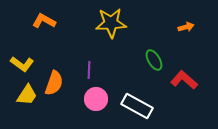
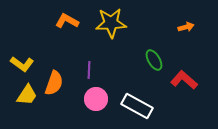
orange L-shape: moved 23 px right
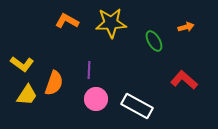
green ellipse: moved 19 px up
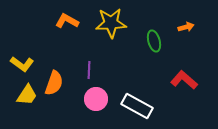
green ellipse: rotated 15 degrees clockwise
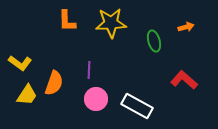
orange L-shape: rotated 120 degrees counterclockwise
yellow L-shape: moved 2 px left, 1 px up
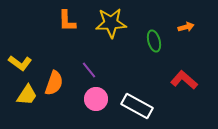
purple line: rotated 42 degrees counterclockwise
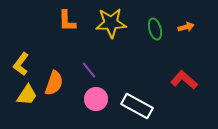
green ellipse: moved 1 px right, 12 px up
yellow L-shape: moved 1 px right, 1 px down; rotated 90 degrees clockwise
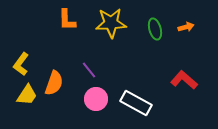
orange L-shape: moved 1 px up
white rectangle: moved 1 px left, 3 px up
